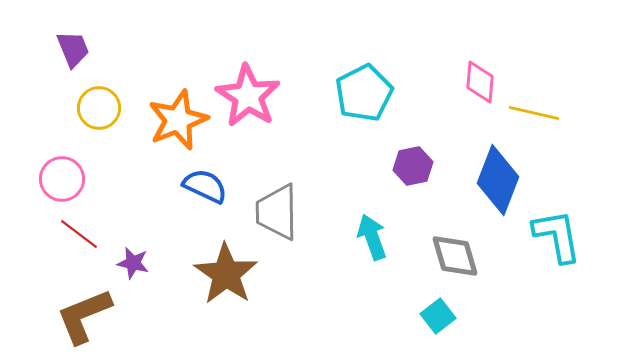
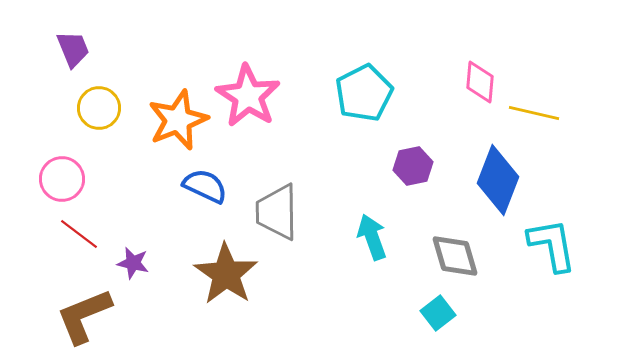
cyan L-shape: moved 5 px left, 9 px down
cyan square: moved 3 px up
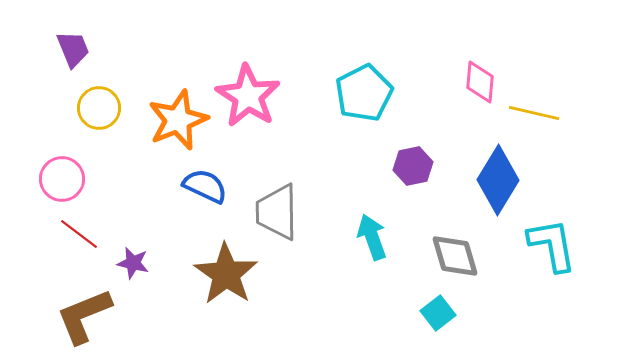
blue diamond: rotated 10 degrees clockwise
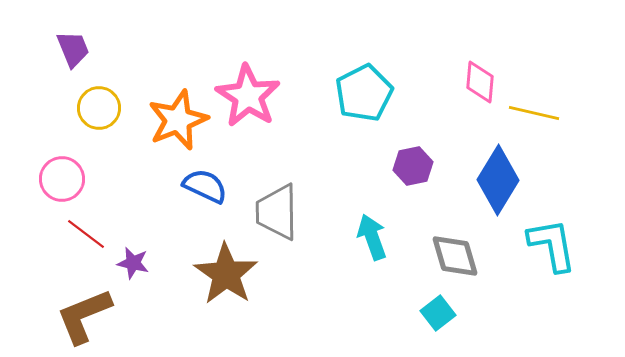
red line: moved 7 px right
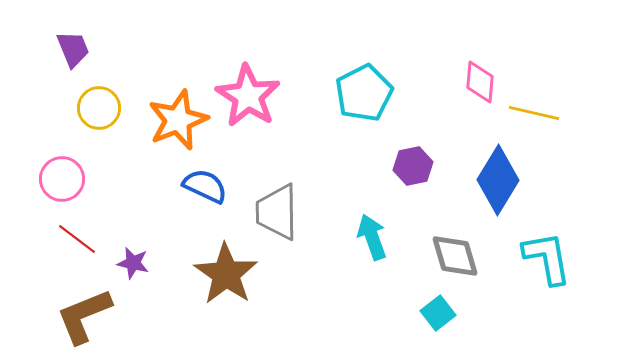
red line: moved 9 px left, 5 px down
cyan L-shape: moved 5 px left, 13 px down
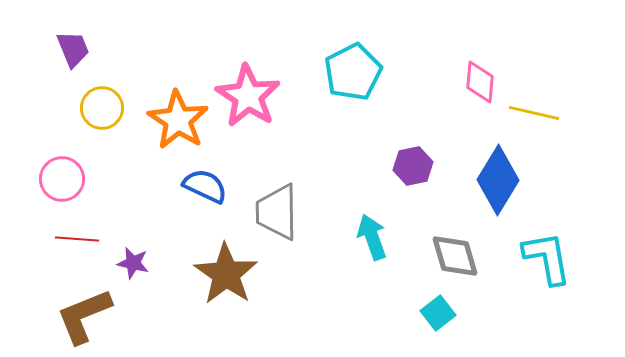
cyan pentagon: moved 11 px left, 21 px up
yellow circle: moved 3 px right
orange star: rotated 18 degrees counterclockwise
red line: rotated 33 degrees counterclockwise
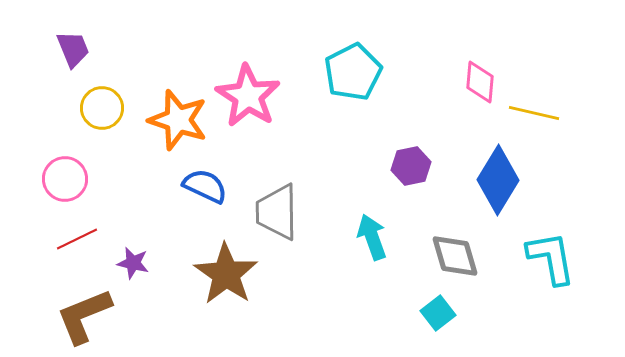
orange star: rotated 14 degrees counterclockwise
purple hexagon: moved 2 px left
pink circle: moved 3 px right
red line: rotated 30 degrees counterclockwise
cyan L-shape: moved 4 px right
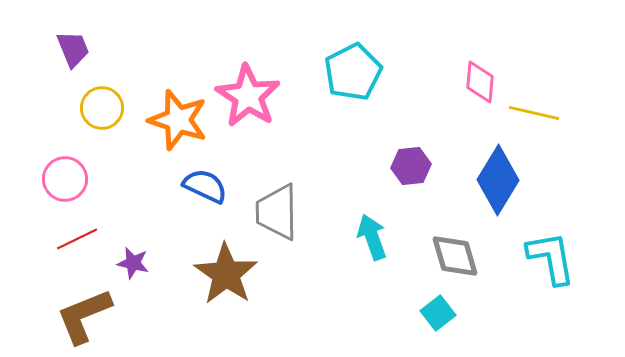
purple hexagon: rotated 6 degrees clockwise
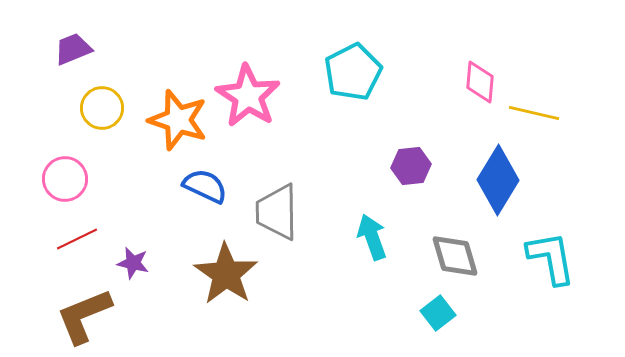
purple trapezoid: rotated 90 degrees counterclockwise
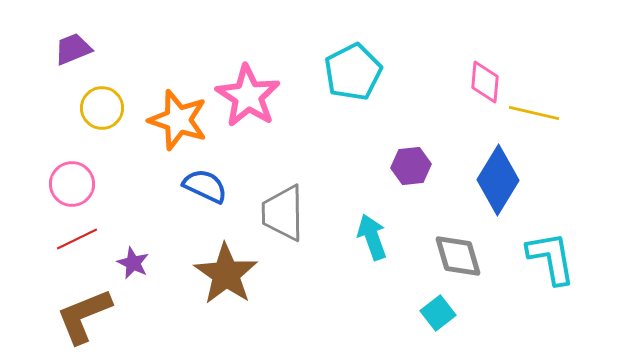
pink diamond: moved 5 px right
pink circle: moved 7 px right, 5 px down
gray trapezoid: moved 6 px right, 1 px down
gray diamond: moved 3 px right
purple star: rotated 12 degrees clockwise
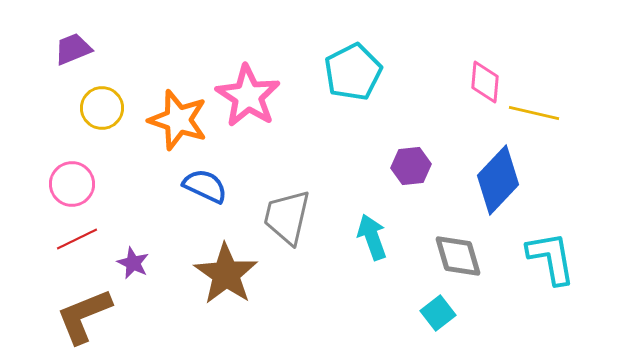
blue diamond: rotated 12 degrees clockwise
gray trapezoid: moved 4 px right, 4 px down; rotated 14 degrees clockwise
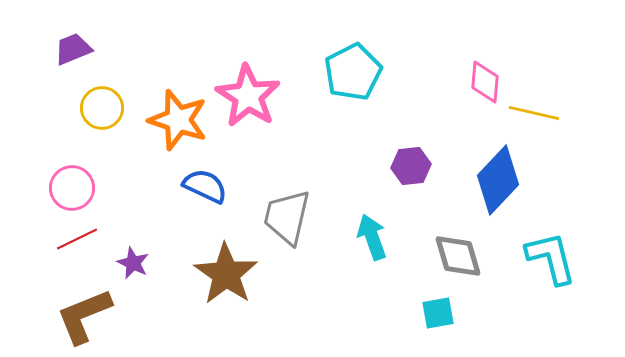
pink circle: moved 4 px down
cyan L-shape: rotated 4 degrees counterclockwise
cyan square: rotated 28 degrees clockwise
